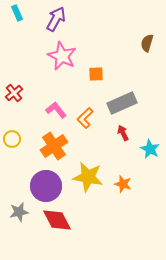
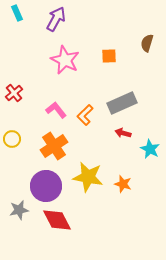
pink star: moved 3 px right, 4 px down
orange square: moved 13 px right, 18 px up
orange L-shape: moved 3 px up
red arrow: rotated 49 degrees counterclockwise
gray star: moved 2 px up
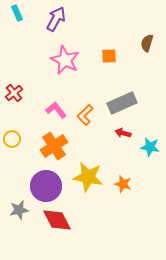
cyan star: moved 2 px up; rotated 18 degrees counterclockwise
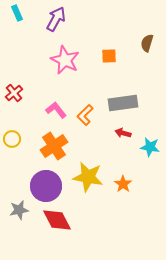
gray rectangle: moved 1 px right; rotated 16 degrees clockwise
orange star: rotated 18 degrees clockwise
